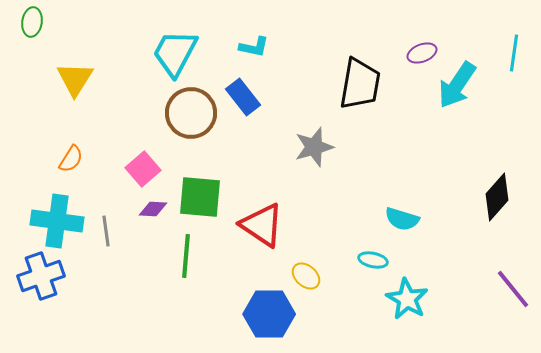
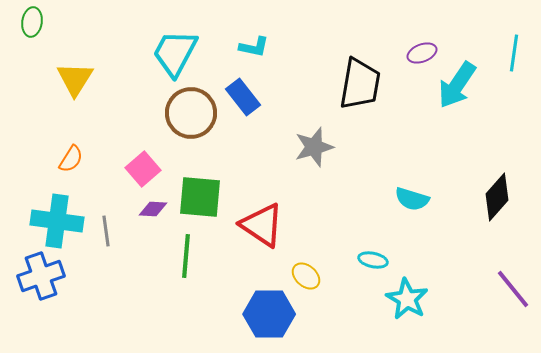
cyan semicircle: moved 10 px right, 20 px up
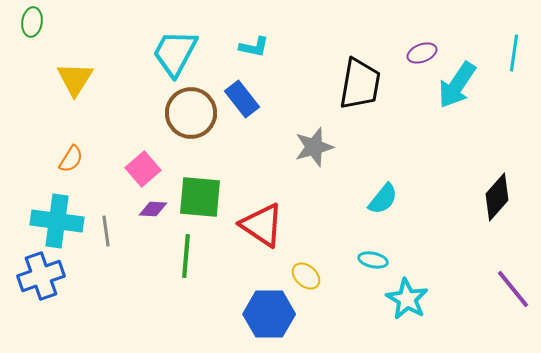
blue rectangle: moved 1 px left, 2 px down
cyan semicircle: moved 29 px left; rotated 68 degrees counterclockwise
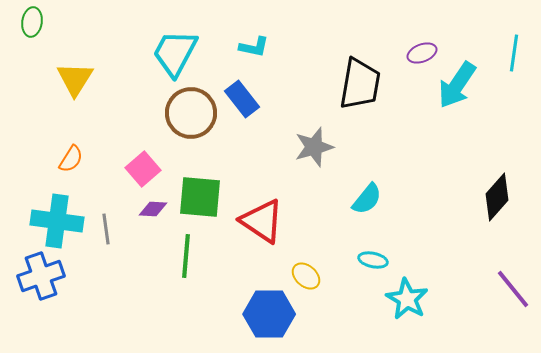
cyan semicircle: moved 16 px left
red triangle: moved 4 px up
gray line: moved 2 px up
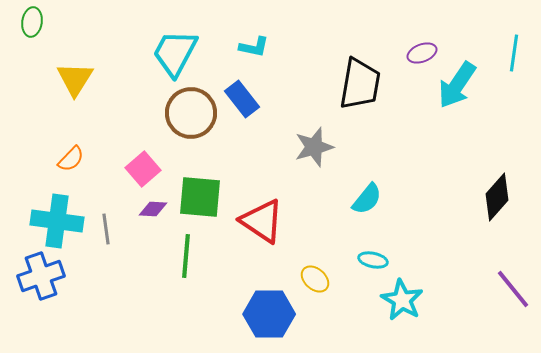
orange semicircle: rotated 12 degrees clockwise
yellow ellipse: moved 9 px right, 3 px down
cyan star: moved 5 px left, 1 px down
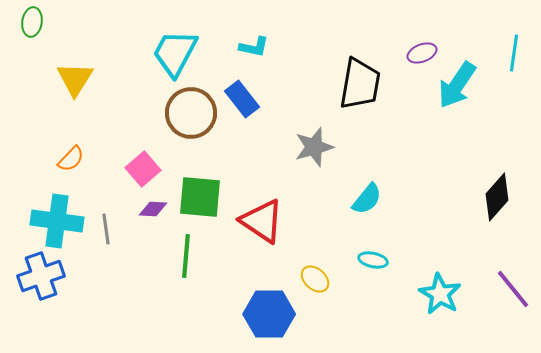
cyan star: moved 38 px right, 6 px up
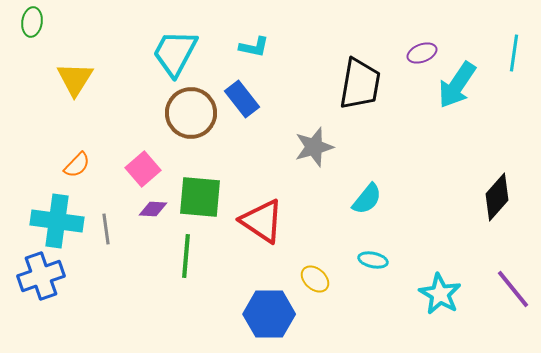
orange semicircle: moved 6 px right, 6 px down
